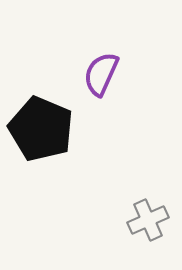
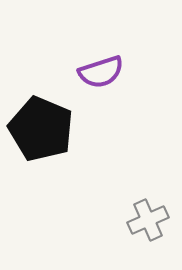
purple semicircle: moved 2 px up; rotated 132 degrees counterclockwise
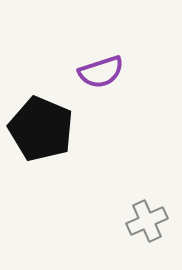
gray cross: moved 1 px left, 1 px down
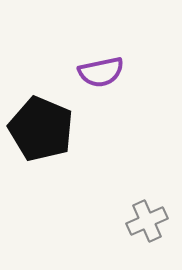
purple semicircle: rotated 6 degrees clockwise
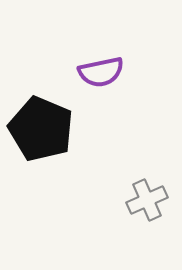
gray cross: moved 21 px up
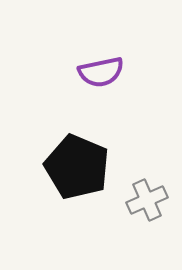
black pentagon: moved 36 px right, 38 px down
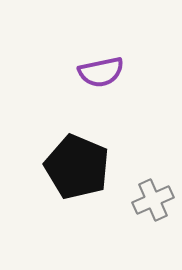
gray cross: moved 6 px right
